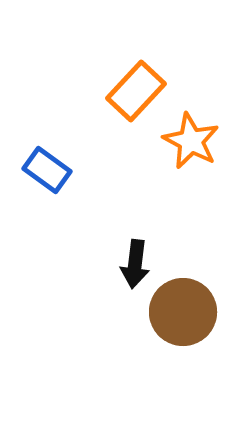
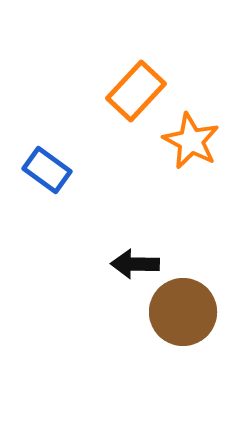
black arrow: rotated 84 degrees clockwise
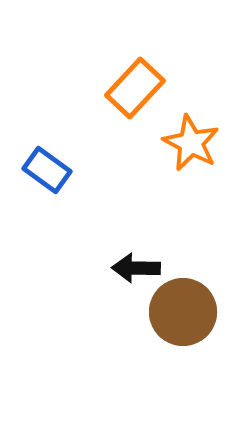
orange rectangle: moved 1 px left, 3 px up
orange star: moved 2 px down
black arrow: moved 1 px right, 4 px down
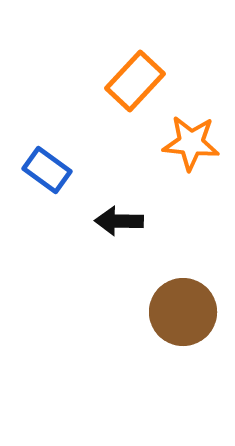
orange rectangle: moved 7 px up
orange star: rotated 22 degrees counterclockwise
black arrow: moved 17 px left, 47 px up
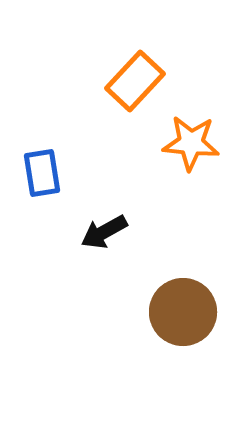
blue rectangle: moved 5 px left, 3 px down; rotated 45 degrees clockwise
black arrow: moved 15 px left, 11 px down; rotated 30 degrees counterclockwise
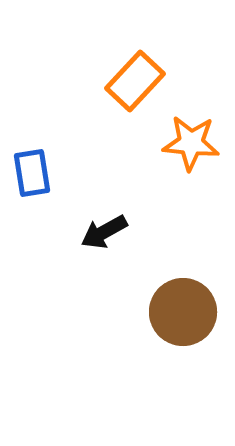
blue rectangle: moved 10 px left
